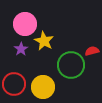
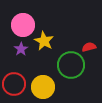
pink circle: moved 2 px left, 1 px down
red semicircle: moved 3 px left, 4 px up
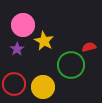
purple star: moved 4 px left
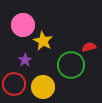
yellow star: moved 1 px left
purple star: moved 8 px right, 11 px down
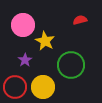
yellow star: moved 2 px right
red semicircle: moved 9 px left, 27 px up
red circle: moved 1 px right, 3 px down
